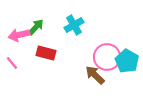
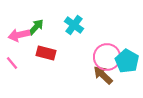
cyan cross: rotated 24 degrees counterclockwise
brown arrow: moved 8 px right
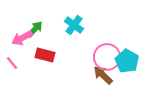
green arrow: moved 1 px left, 2 px down
pink arrow: moved 3 px right, 3 px down; rotated 15 degrees counterclockwise
red rectangle: moved 1 px left, 2 px down
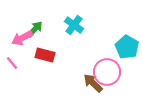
pink circle: moved 15 px down
cyan pentagon: moved 14 px up
brown arrow: moved 10 px left, 8 px down
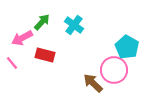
green arrow: moved 7 px right, 7 px up
pink circle: moved 7 px right, 2 px up
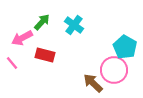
cyan pentagon: moved 2 px left
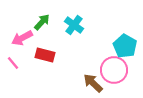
cyan pentagon: moved 1 px up
pink line: moved 1 px right
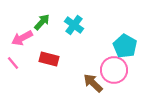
red rectangle: moved 4 px right, 4 px down
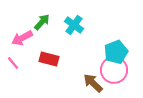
cyan pentagon: moved 9 px left, 6 px down; rotated 20 degrees clockwise
